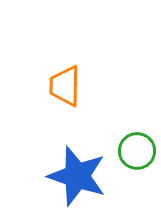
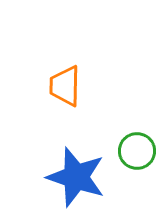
blue star: moved 1 px left, 1 px down
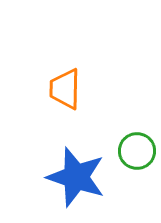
orange trapezoid: moved 3 px down
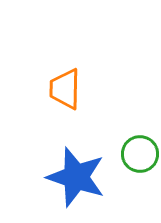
green circle: moved 3 px right, 3 px down
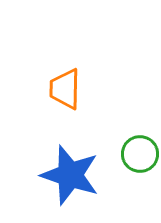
blue star: moved 6 px left, 2 px up
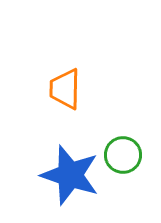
green circle: moved 17 px left, 1 px down
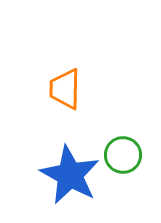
blue star: rotated 10 degrees clockwise
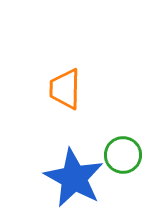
blue star: moved 4 px right, 3 px down
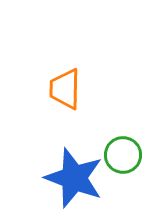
blue star: rotated 8 degrees counterclockwise
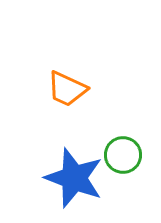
orange trapezoid: moved 2 px right; rotated 66 degrees counterclockwise
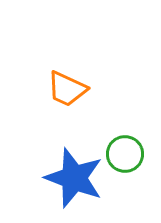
green circle: moved 2 px right, 1 px up
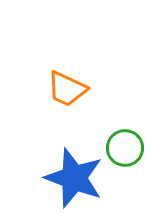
green circle: moved 6 px up
